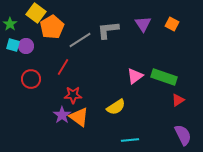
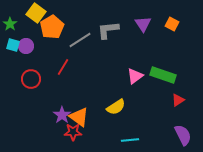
green rectangle: moved 1 px left, 2 px up
red star: moved 37 px down
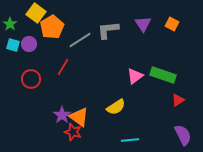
purple circle: moved 3 px right, 2 px up
red star: rotated 18 degrees clockwise
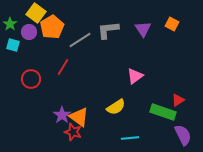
purple triangle: moved 5 px down
purple circle: moved 12 px up
green rectangle: moved 37 px down
cyan line: moved 2 px up
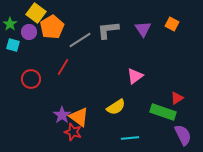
red triangle: moved 1 px left, 2 px up
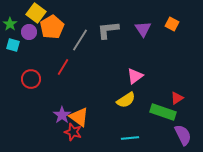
gray line: rotated 25 degrees counterclockwise
yellow semicircle: moved 10 px right, 7 px up
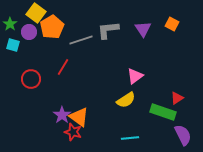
gray line: moved 1 px right; rotated 40 degrees clockwise
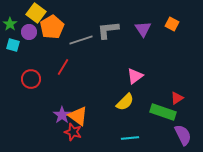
yellow semicircle: moved 1 px left, 2 px down; rotated 12 degrees counterclockwise
orange triangle: moved 1 px left, 1 px up
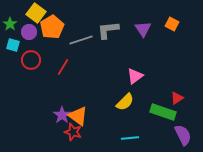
red circle: moved 19 px up
